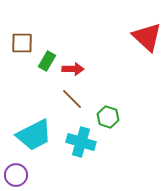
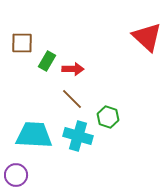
cyan trapezoid: rotated 150 degrees counterclockwise
cyan cross: moved 3 px left, 6 px up
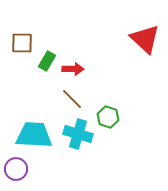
red triangle: moved 2 px left, 2 px down
cyan cross: moved 2 px up
purple circle: moved 6 px up
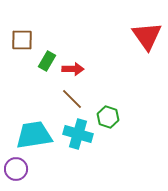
red triangle: moved 2 px right, 3 px up; rotated 12 degrees clockwise
brown square: moved 3 px up
cyan trapezoid: rotated 12 degrees counterclockwise
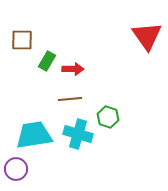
brown line: moved 2 px left; rotated 50 degrees counterclockwise
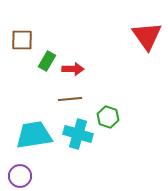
purple circle: moved 4 px right, 7 px down
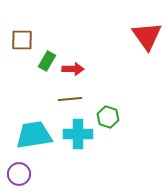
cyan cross: rotated 16 degrees counterclockwise
purple circle: moved 1 px left, 2 px up
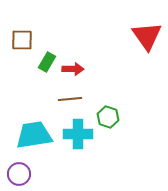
green rectangle: moved 1 px down
